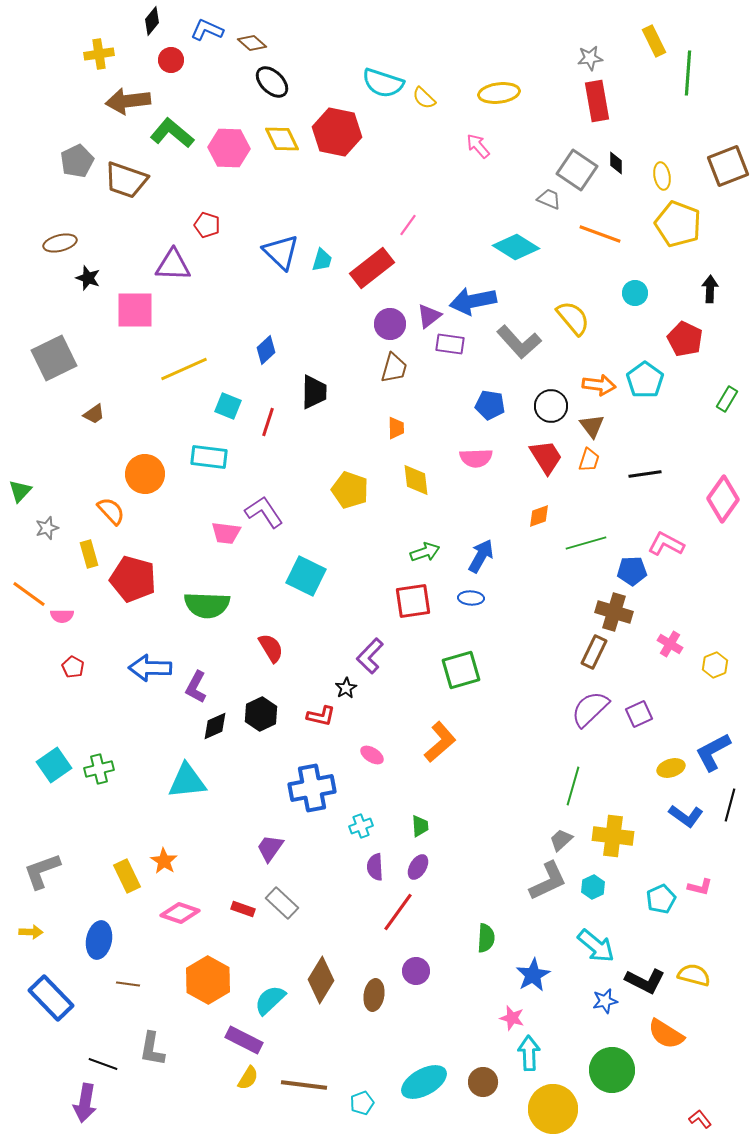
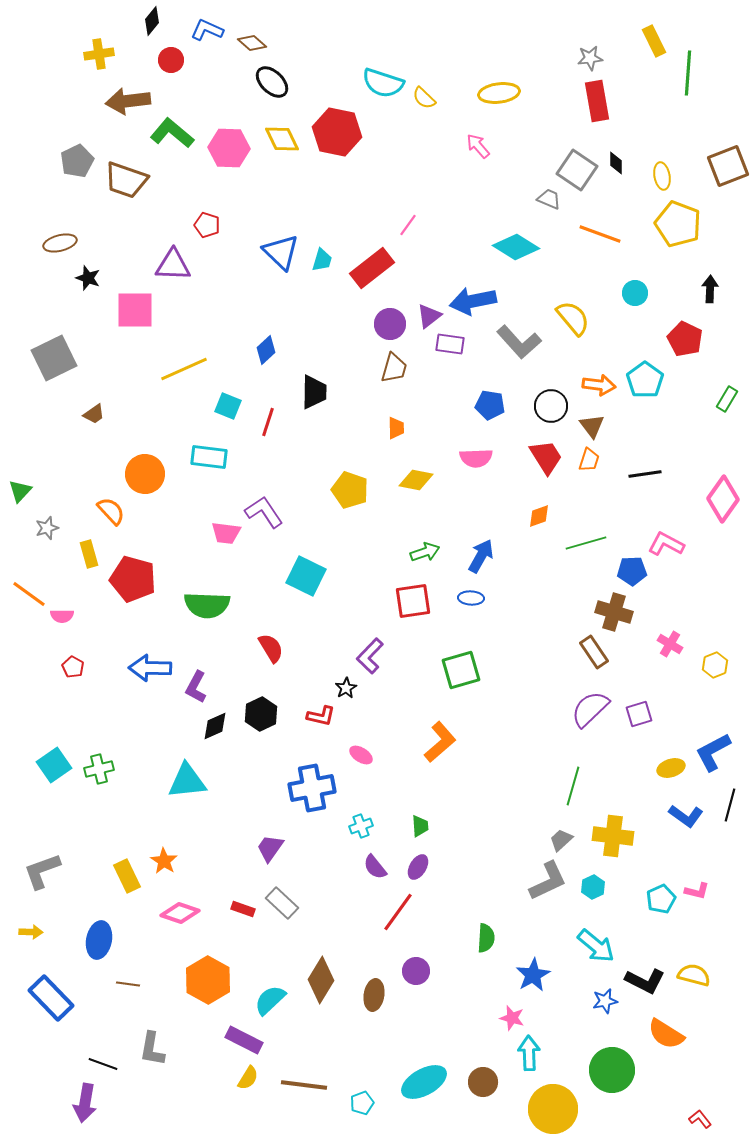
yellow diamond at (416, 480): rotated 72 degrees counterclockwise
brown rectangle at (594, 652): rotated 60 degrees counterclockwise
purple square at (639, 714): rotated 8 degrees clockwise
pink ellipse at (372, 755): moved 11 px left
purple semicircle at (375, 867): rotated 36 degrees counterclockwise
pink L-shape at (700, 887): moved 3 px left, 4 px down
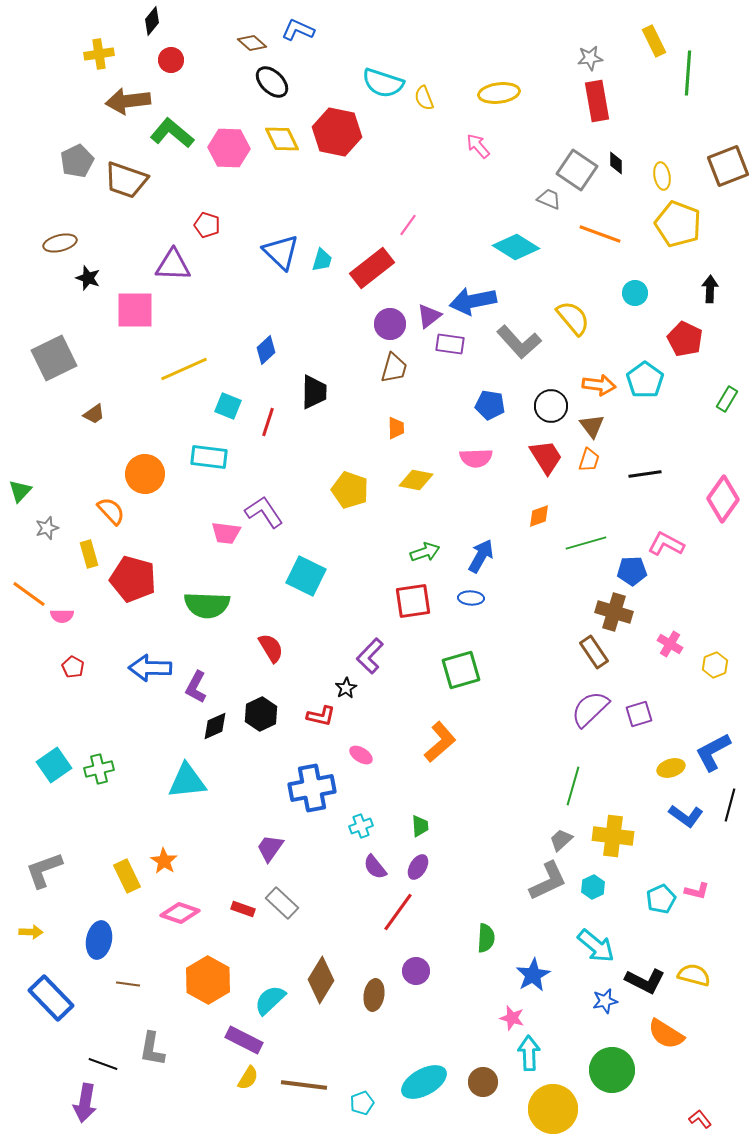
blue L-shape at (207, 30): moved 91 px right
yellow semicircle at (424, 98): rotated 25 degrees clockwise
gray L-shape at (42, 871): moved 2 px right, 1 px up
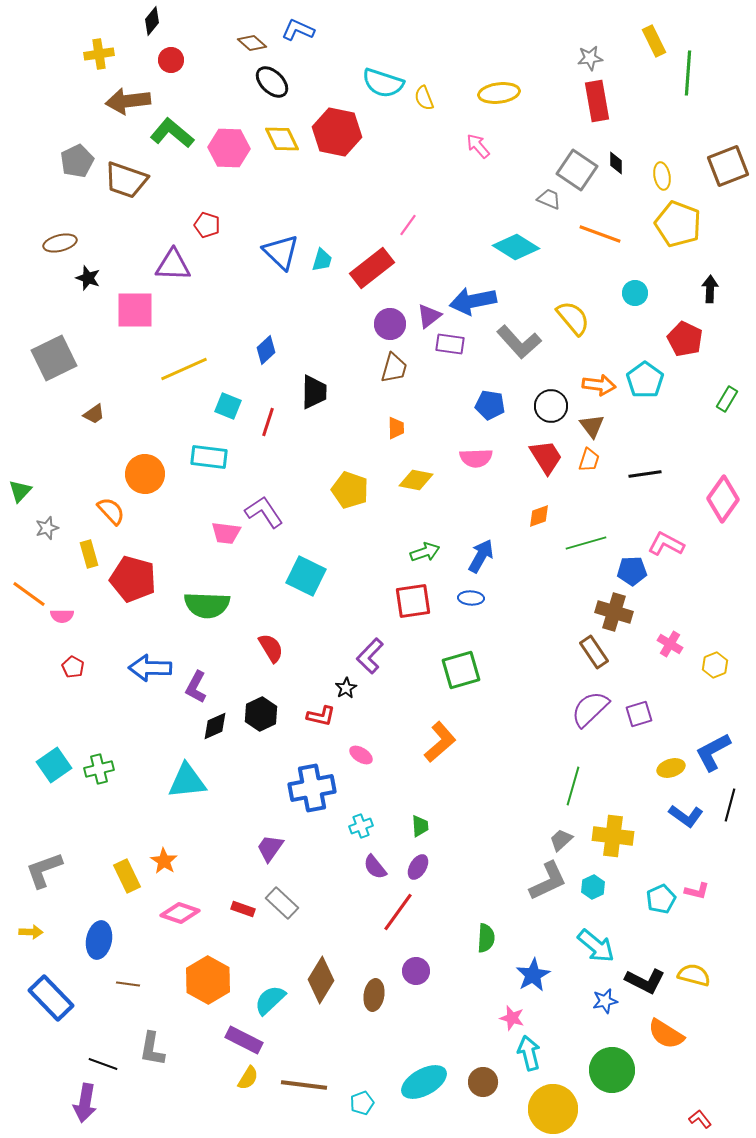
cyan arrow at (529, 1053): rotated 12 degrees counterclockwise
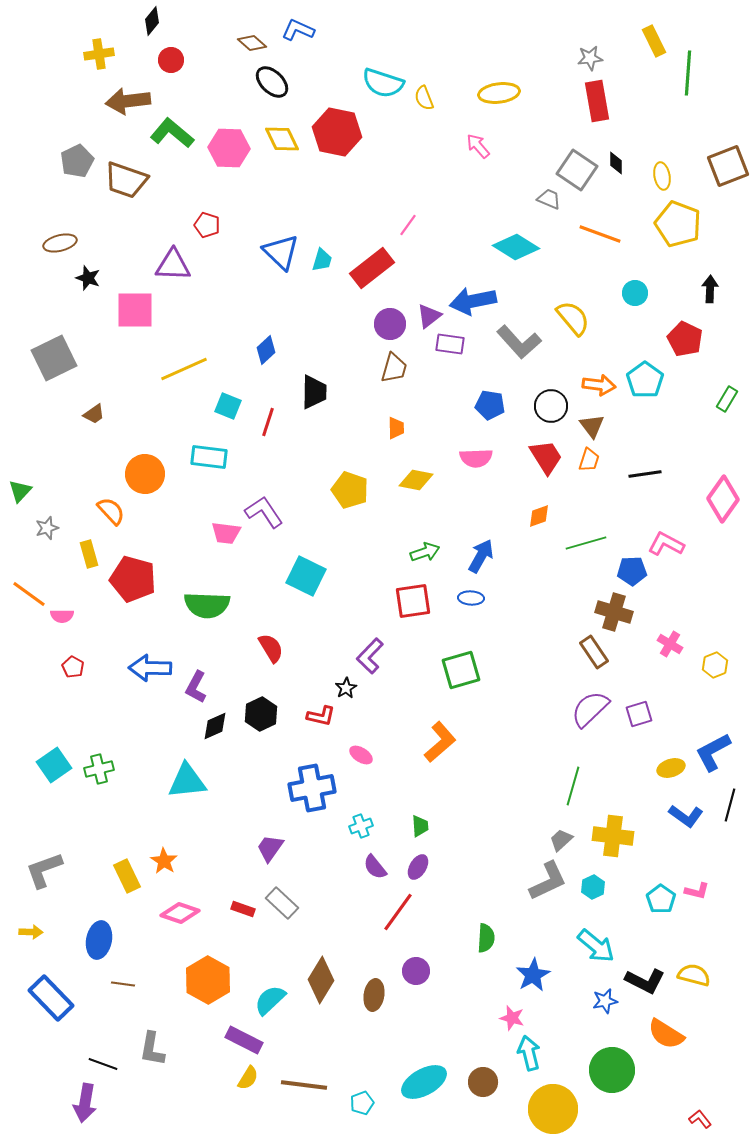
cyan pentagon at (661, 899): rotated 12 degrees counterclockwise
brown line at (128, 984): moved 5 px left
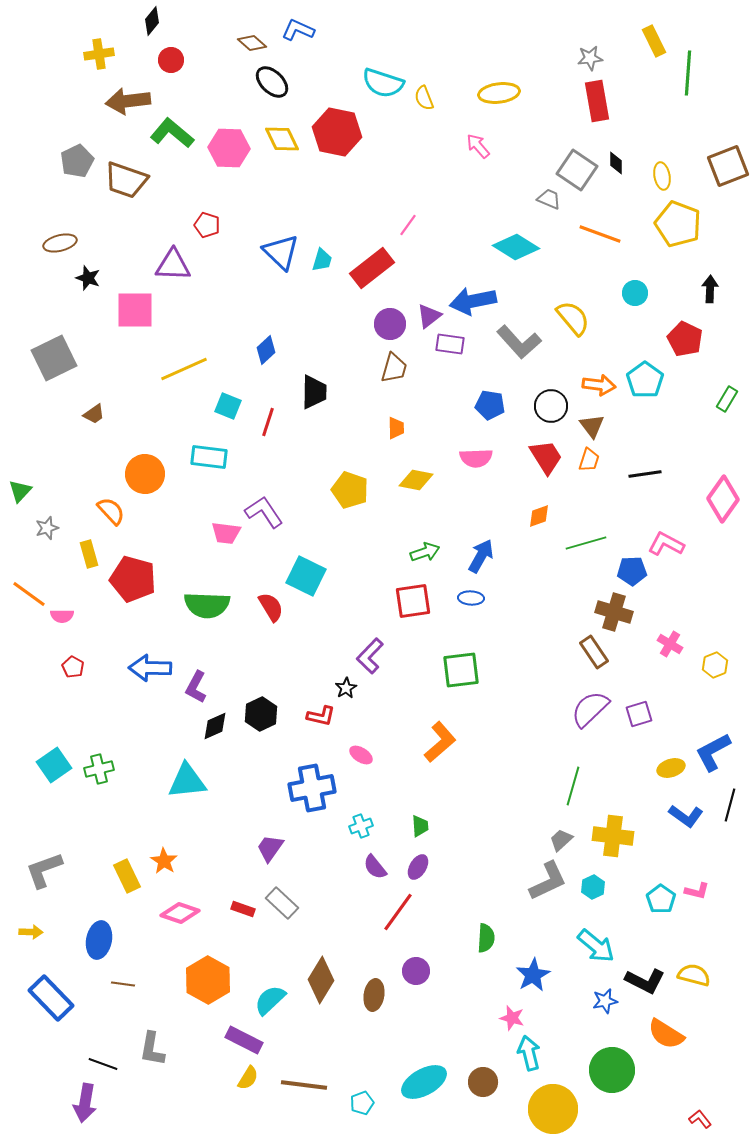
red semicircle at (271, 648): moved 41 px up
green square at (461, 670): rotated 9 degrees clockwise
